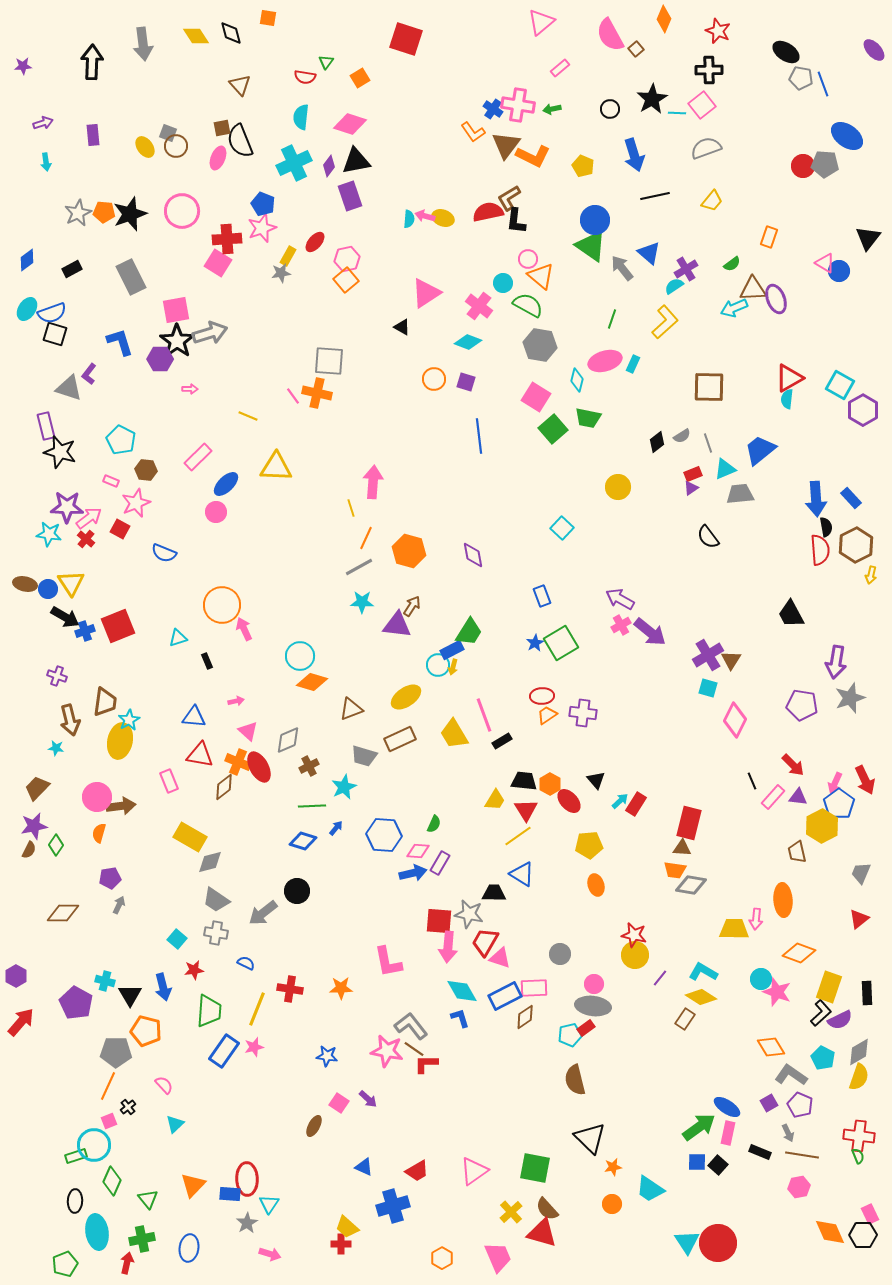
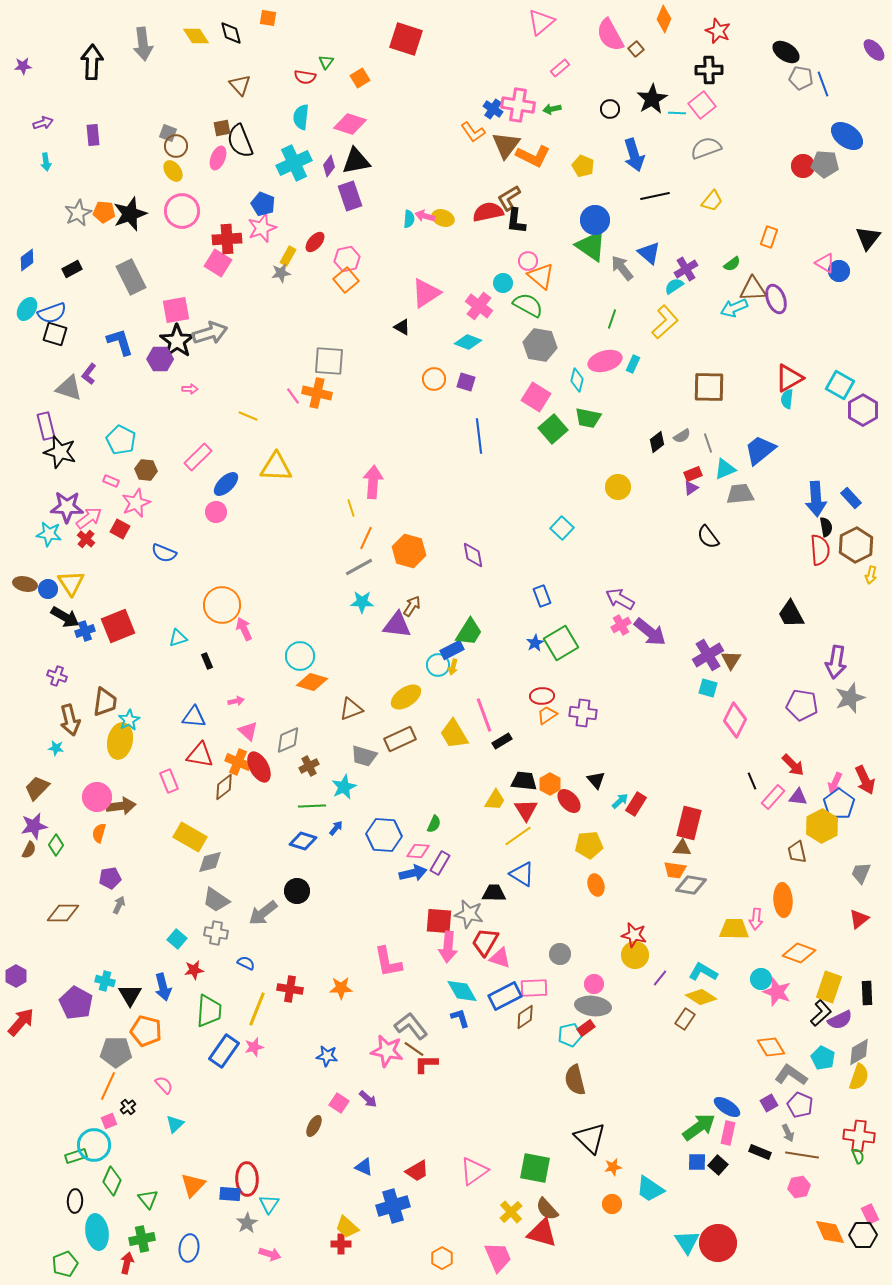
yellow ellipse at (145, 147): moved 28 px right, 24 px down
pink circle at (528, 259): moved 2 px down
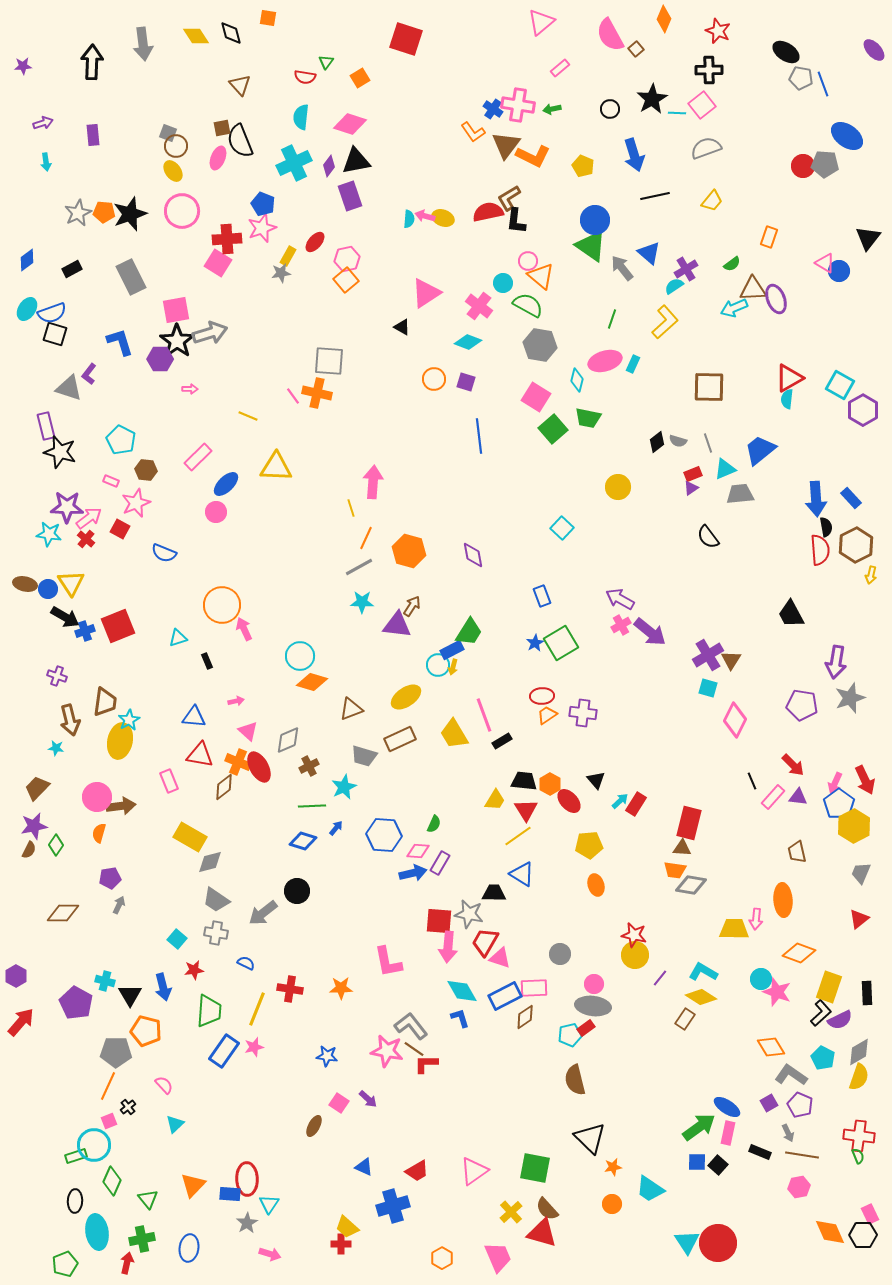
gray semicircle at (682, 436): moved 4 px left, 5 px down; rotated 48 degrees clockwise
yellow hexagon at (822, 826): moved 32 px right
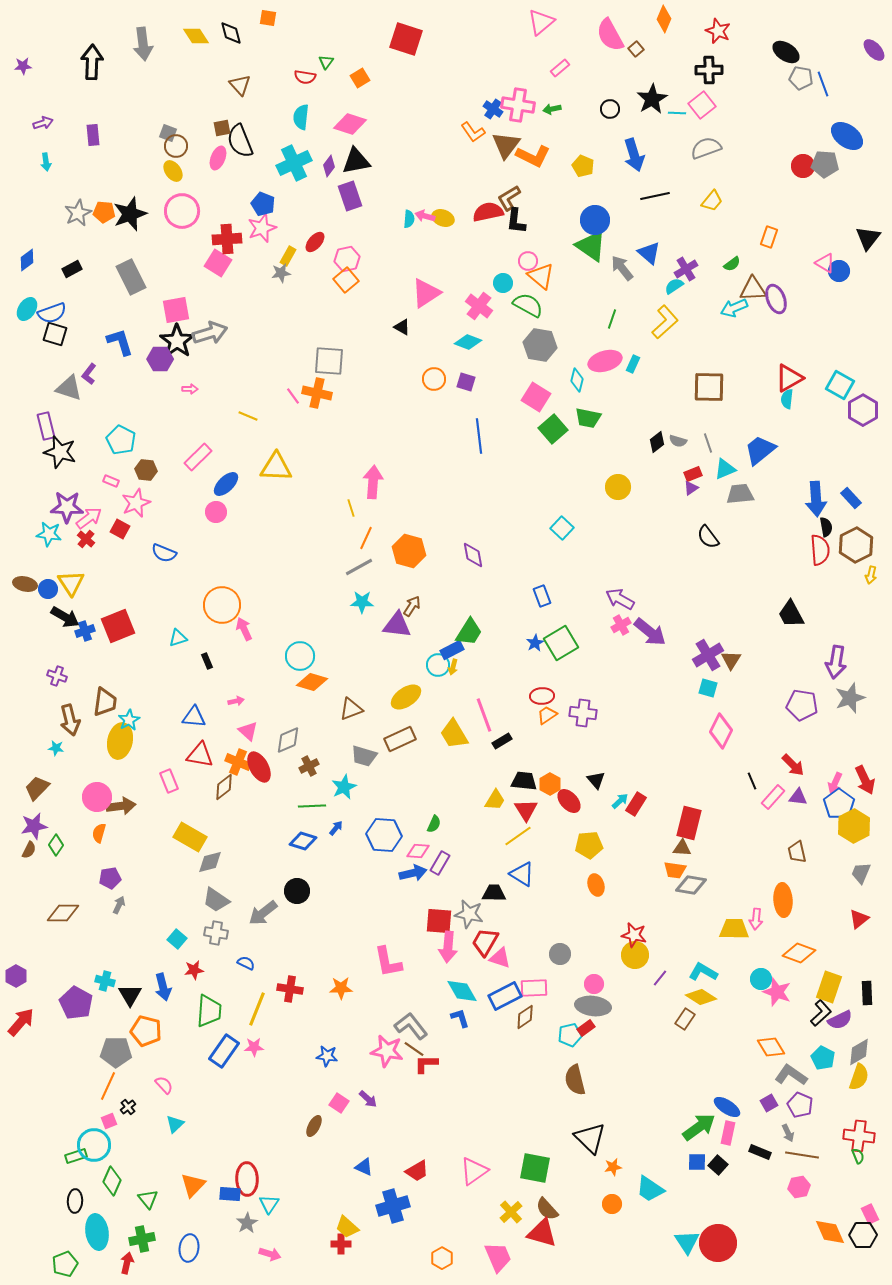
pink diamond at (735, 720): moved 14 px left, 11 px down
pink star at (254, 1047): rotated 12 degrees clockwise
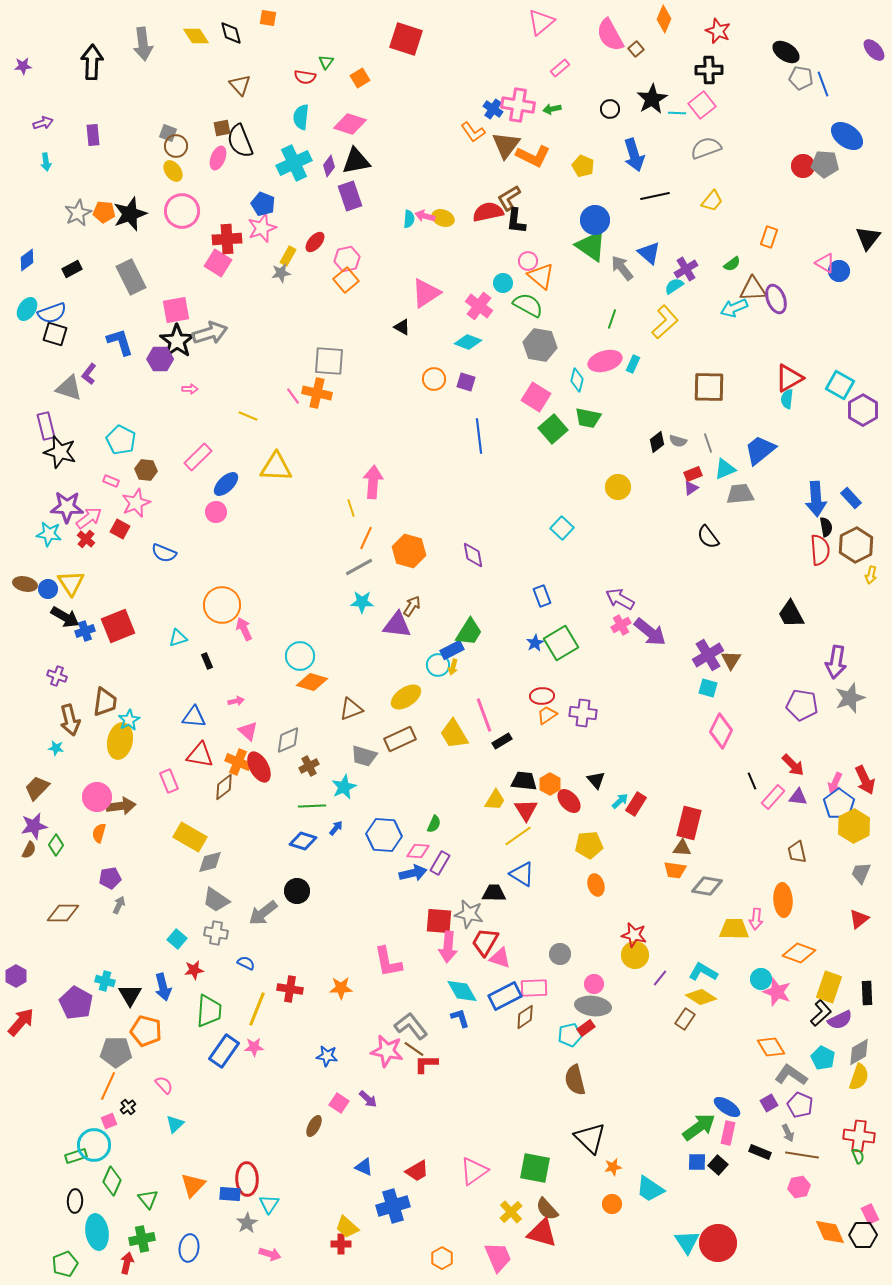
gray diamond at (691, 885): moved 16 px right, 1 px down
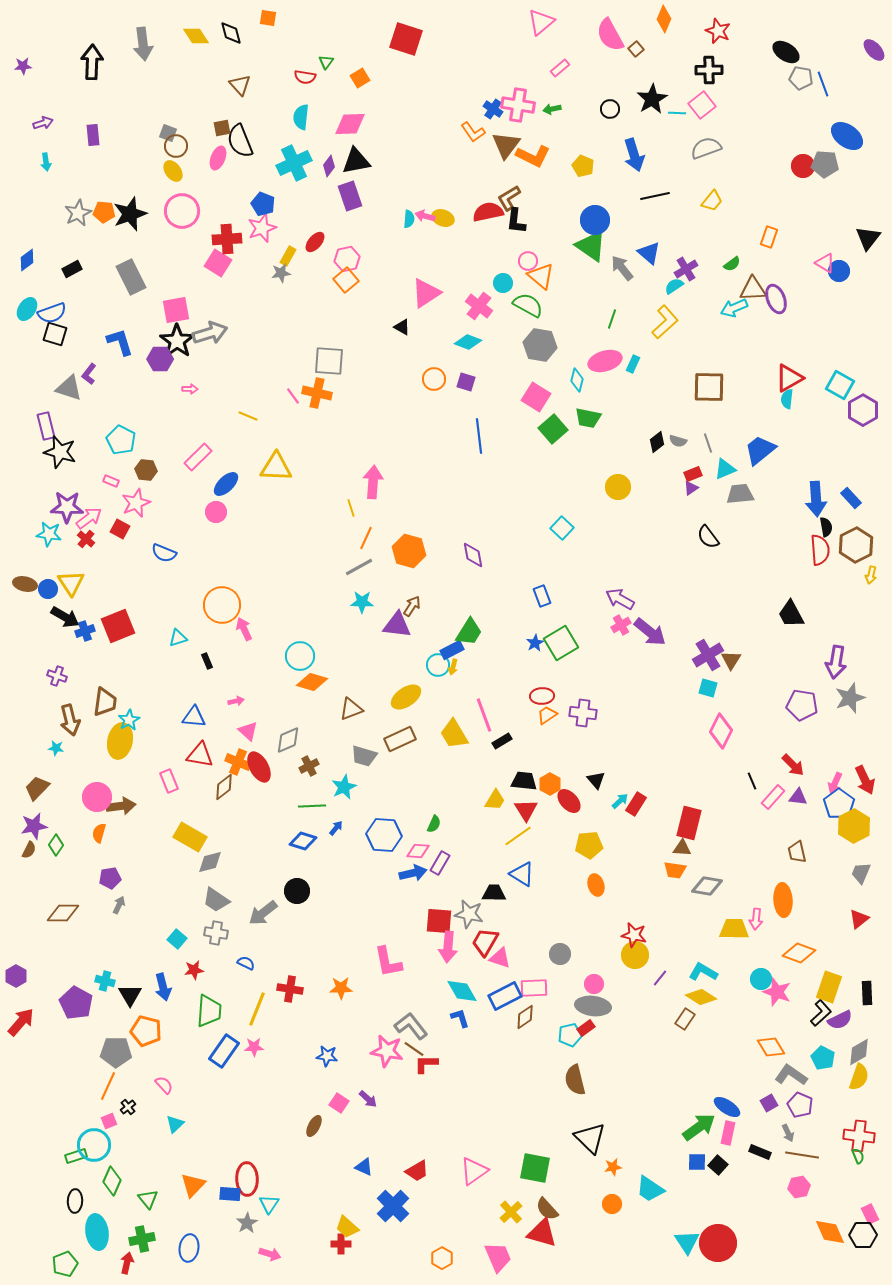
pink diamond at (350, 124): rotated 20 degrees counterclockwise
blue cross at (393, 1206): rotated 28 degrees counterclockwise
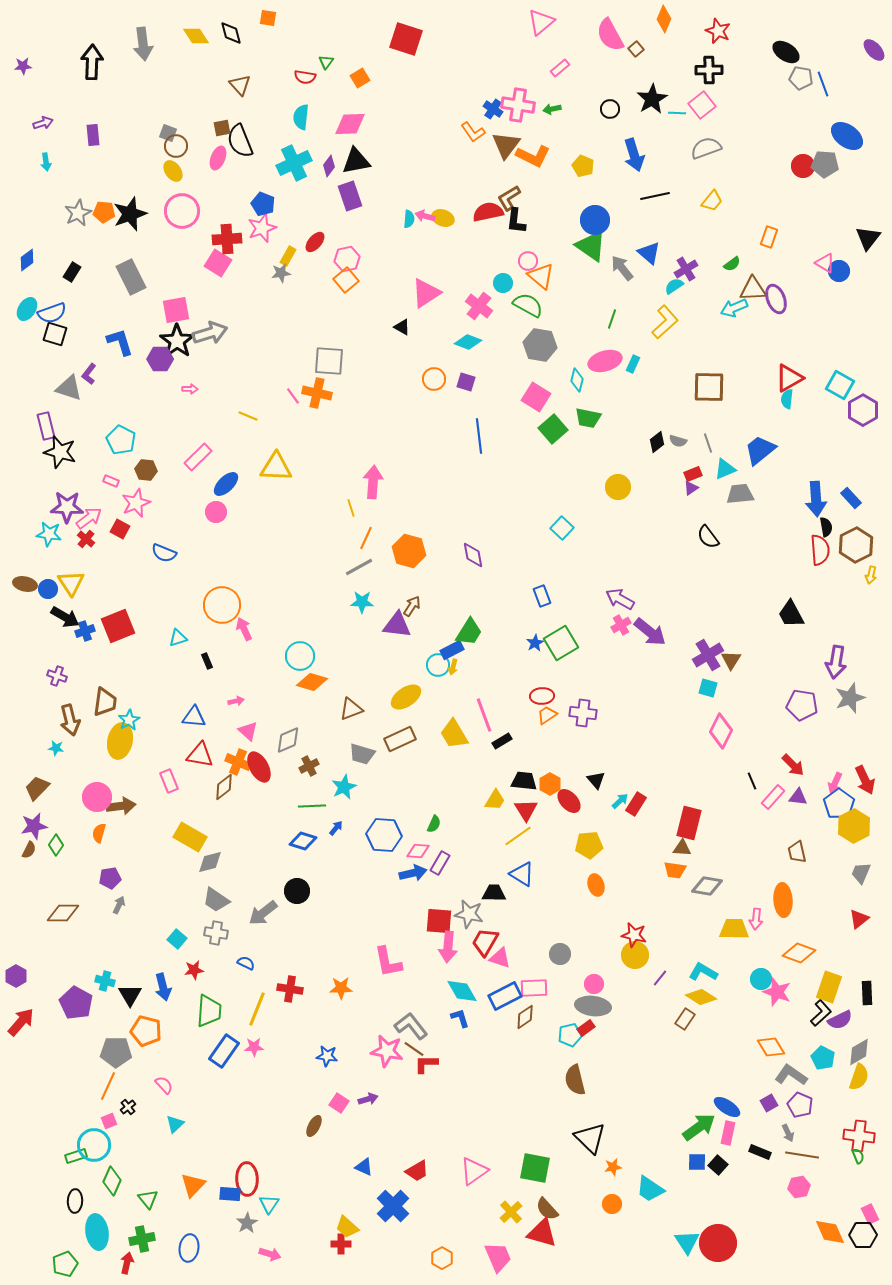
black rectangle at (72, 269): moved 3 px down; rotated 30 degrees counterclockwise
gray trapezoid at (364, 756): moved 2 px left, 2 px up
purple arrow at (368, 1099): rotated 60 degrees counterclockwise
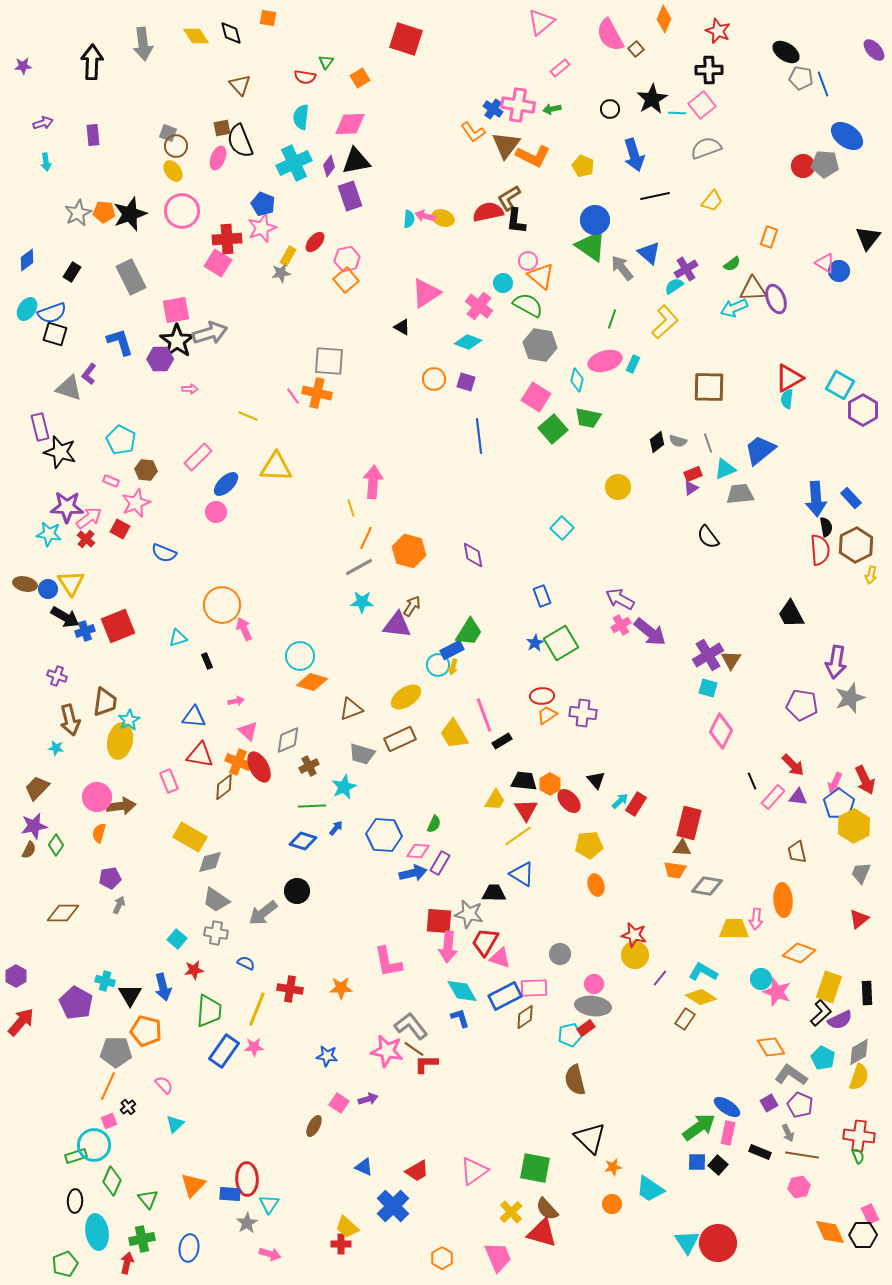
purple rectangle at (46, 426): moved 6 px left, 1 px down
